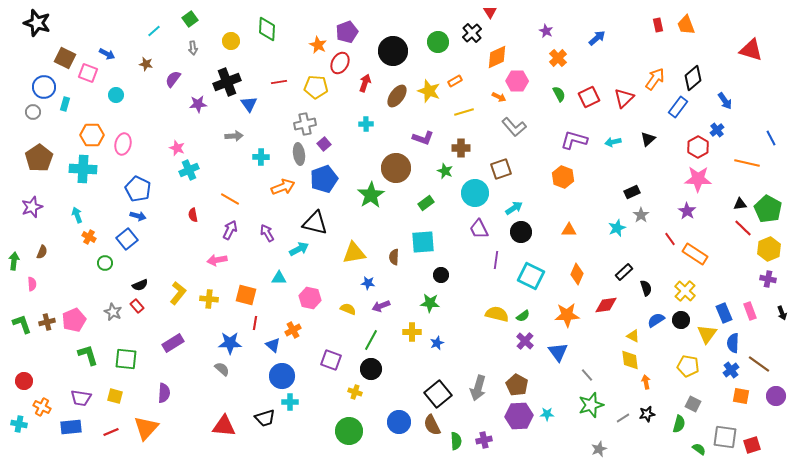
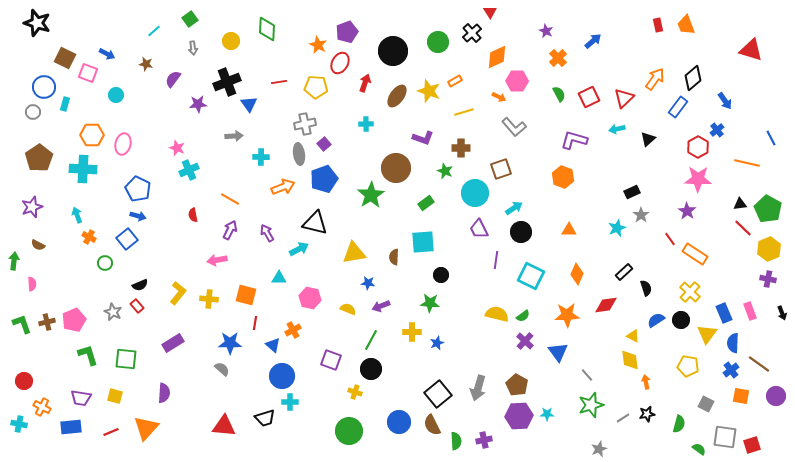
blue arrow at (597, 38): moved 4 px left, 3 px down
cyan arrow at (613, 142): moved 4 px right, 13 px up
brown semicircle at (42, 252): moved 4 px left, 7 px up; rotated 96 degrees clockwise
yellow cross at (685, 291): moved 5 px right, 1 px down
gray square at (693, 404): moved 13 px right
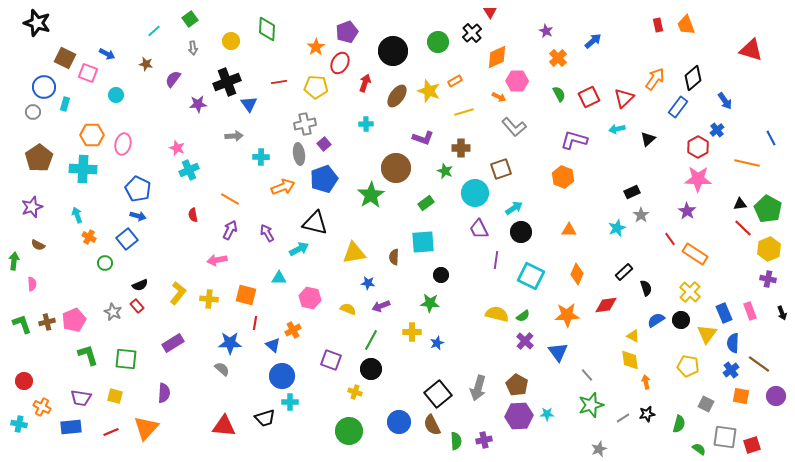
orange star at (318, 45): moved 2 px left, 2 px down; rotated 12 degrees clockwise
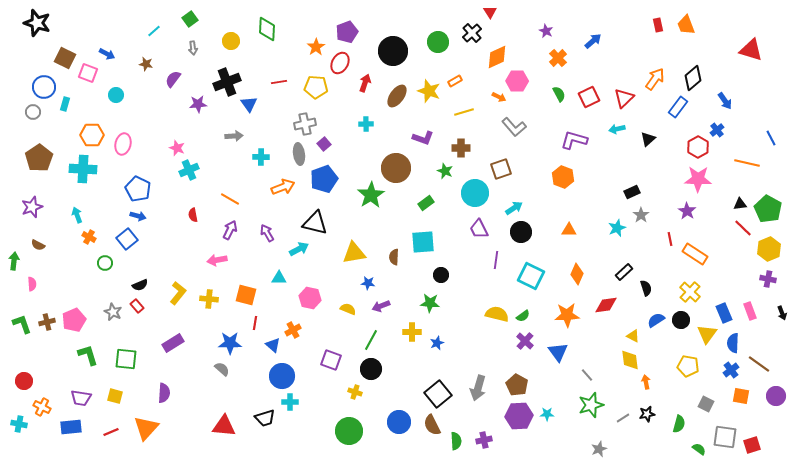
red line at (670, 239): rotated 24 degrees clockwise
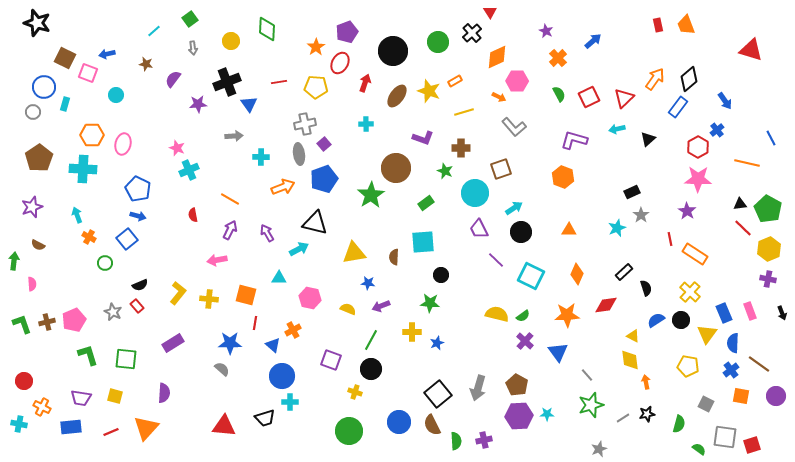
blue arrow at (107, 54): rotated 140 degrees clockwise
black diamond at (693, 78): moved 4 px left, 1 px down
purple line at (496, 260): rotated 54 degrees counterclockwise
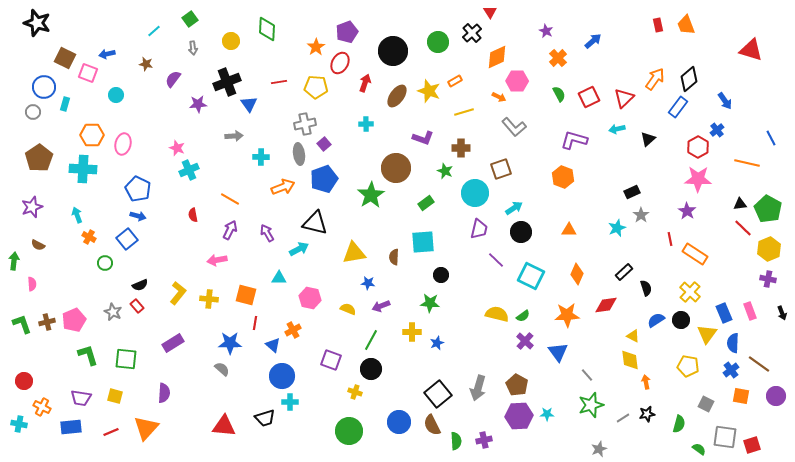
purple trapezoid at (479, 229): rotated 140 degrees counterclockwise
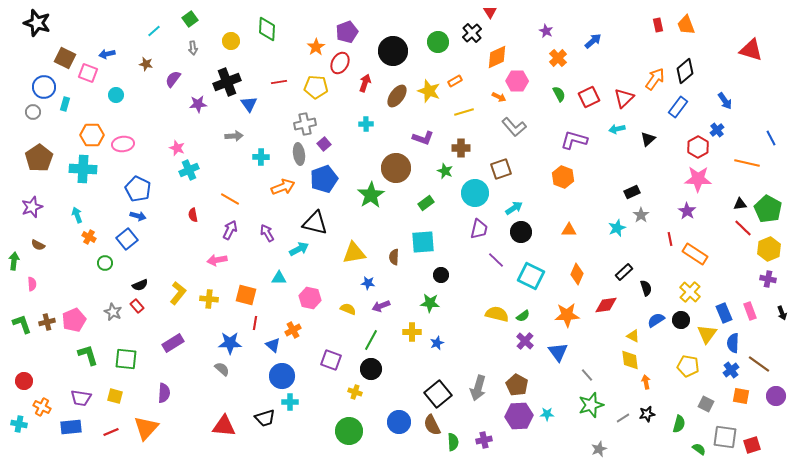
black diamond at (689, 79): moved 4 px left, 8 px up
pink ellipse at (123, 144): rotated 70 degrees clockwise
green semicircle at (456, 441): moved 3 px left, 1 px down
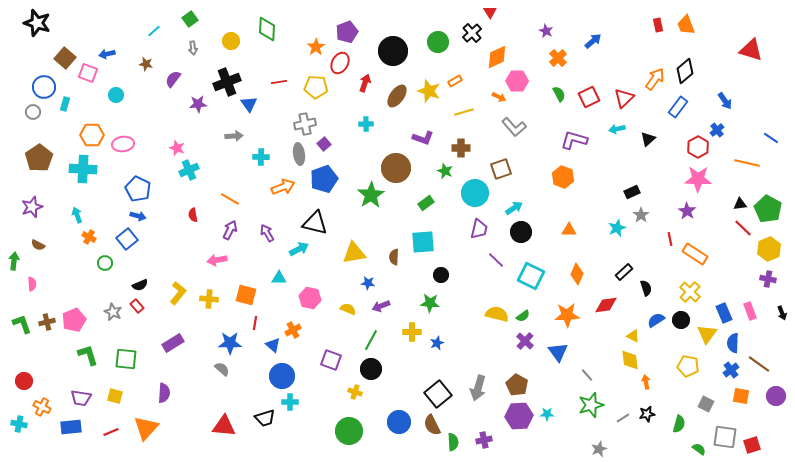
brown square at (65, 58): rotated 15 degrees clockwise
blue line at (771, 138): rotated 28 degrees counterclockwise
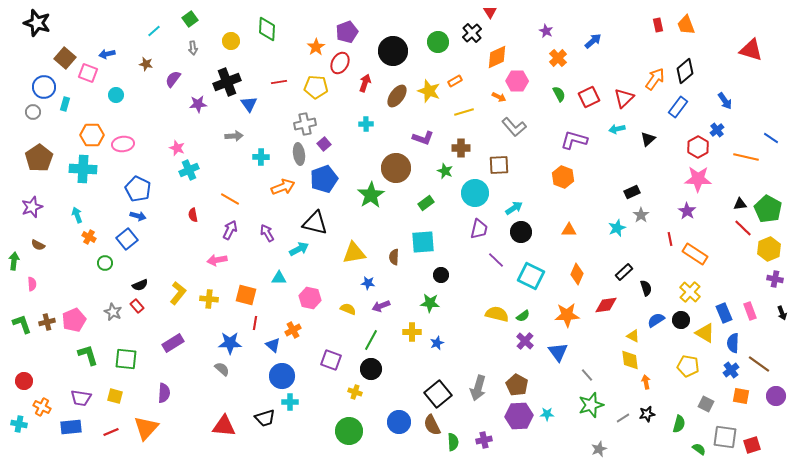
orange line at (747, 163): moved 1 px left, 6 px up
brown square at (501, 169): moved 2 px left, 4 px up; rotated 15 degrees clockwise
purple cross at (768, 279): moved 7 px right
yellow triangle at (707, 334): moved 2 px left, 1 px up; rotated 35 degrees counterclockwise
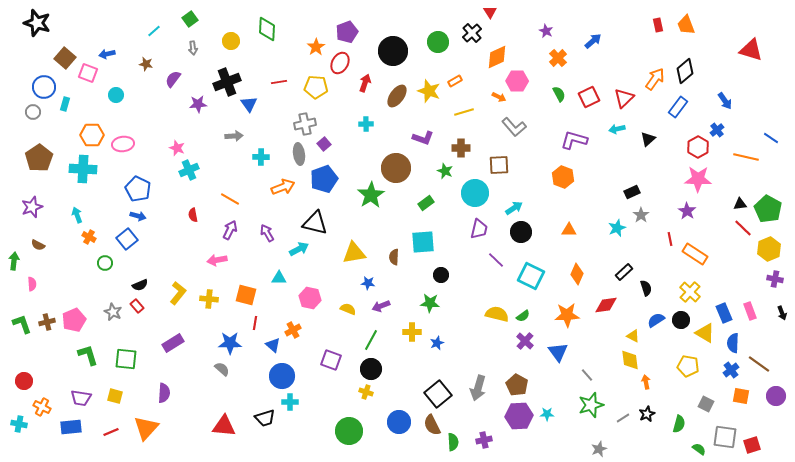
yellow cross at (355, 392): moved 11 px right
black star at (647, 414): rotated 14 degrees counterclockwise
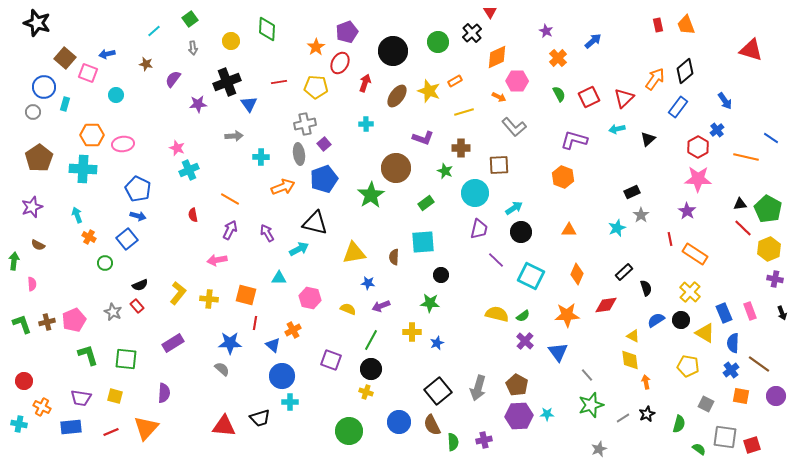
black square at (438, 394): moved 3 px up
black trapezoid at (265, 418): moved 5 px left
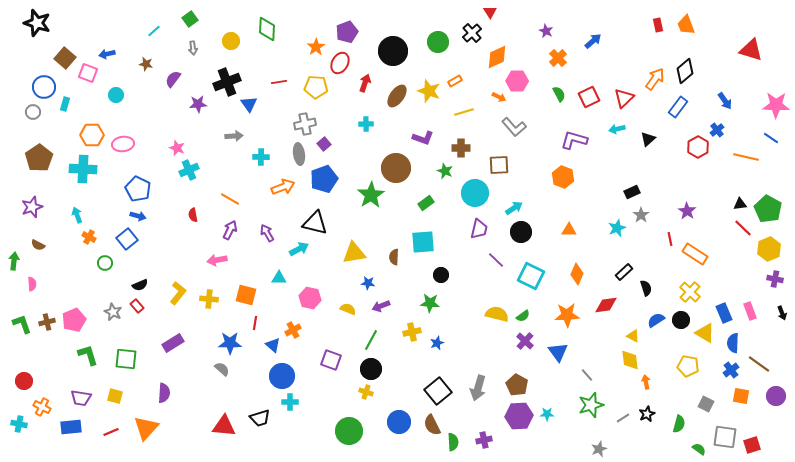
pink star at (698, 179): moved 78 px right, 74 px up
yellow cross at (412, 332): rotated 12 degrees counterclockwise
